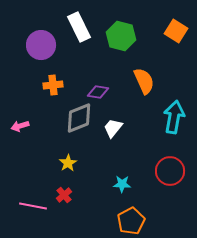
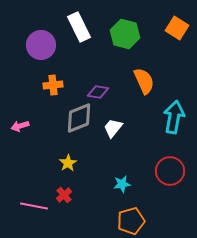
orange square: moved 1 px right, 3 px up
green hexagon: moved 4 px right, 2 px up
cyan star: rotated 12 degrees counterclockwise
pink line: moved 1 px right
orange pentagon: rotated 12 degrees clockwise
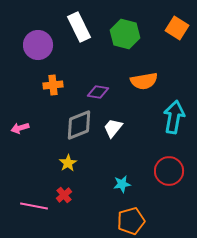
purple circle: moved 3 px left
orange semicircle: rotated 104 degrees clockwise
gray diamond: moved 7 px down
pink arrow: moved 2 px down
red circle: moved 1 px left
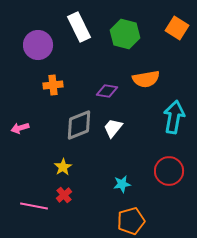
orange semicircle: moved 2 px right, 2 px up
purple diamond: moved 9 px right, 1 px up
yellow star: moved 5 px left, 4 px down
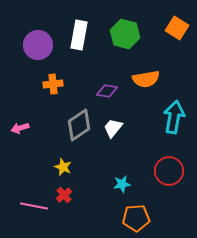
white rectangle: moved 8 px down; rotated 36 degrees clockwise
orange cross: moved 1 px up
gray diamond: rotated 12 degrees counterclockwise
yellow star: rotated 18 degrees counterclockwise
orange pentagon: moved 5 px right, 3 px up; rotated 12 degrees clockwise
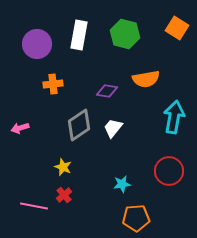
purple circle: moved 1 px left, 1 px up
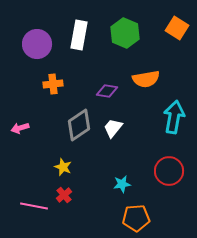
green hexagon: moved 1 px up; rotated 8 degrees clockwise
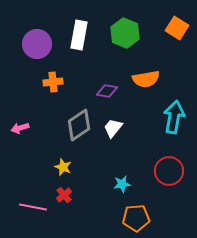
orange cross: moved 2 px up
pink line: moved 1 px left, 1 px down
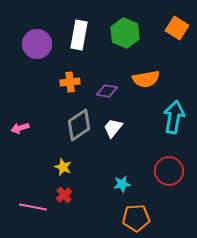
orange cross: moved 17 px right
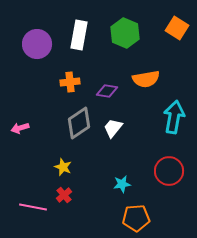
gray diamond: moved 2 px up
